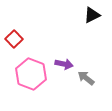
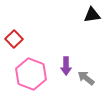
black triangle: rotated 18 degrees clockwise
purple arrow: moved 2 px right, 2 px down; rotated 78 degrees clockwise
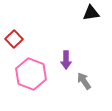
black triangle: moved 1 px left, 2 px up
purple arrow: moved 6 px up
gray arrow: moved 2 px left, 3 px down; rotated 18 degrees clockwise
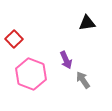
black triangle: moved 4 px left, 10 px down
purple arrow: rotated 24 degrees counterclockwise
gray arrow: moved 1 px left, 1 px up
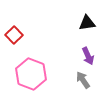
red square: moved 4 px up
purple arrow: moved 22 px right, 4 px up
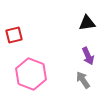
red square: rotated 30 degrees clockwise
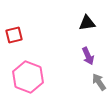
pink hexagon: moved 3 px left, 3 px down
gray arrow: moved 16 px right, 2 px down
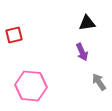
purple arrow: moved 6 px left, 4 px up
pink hexagon: moved 3 px right, 9 px down; rotated 16 degrees counterclockwise
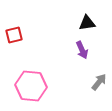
purple arrow: moved 2 px up
gray arrow: rotated 72 degrees clockwise
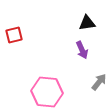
pink hexagon: moved 16 px right, 6 px down
